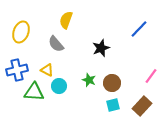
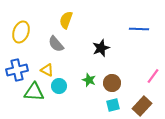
blue line: rotated 48 degrees clockwise
pink line: moved 2 px right
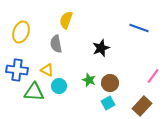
blue line: moved 1 px up; rotated 18 degrees clockwise
gray semicircle: rotated 30 degrees clockwise
blue cross: rotated 20 degrees clockwise
brown circle: moved 2 px left
cyan square: moved 5 px left, 2 px up; rotated 16 degrees counterclockwise
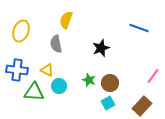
yellow ellipse: moved 1 px up
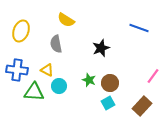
yellow semicircle: rotated 78 degrees counterclockwise
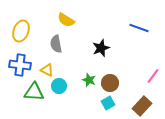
blue cross: moved 3 px right, 5 px up
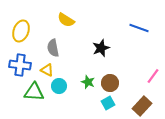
gray semicircle: moved 3 px left, 4 px down
green star: moved 1 px left, 2 px down
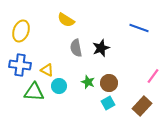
gray semicircle: moved 23 px right
brown circle: moved 1 px left
